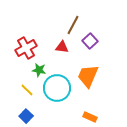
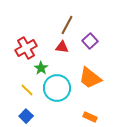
brown line: moved 6 px left
green star: moved 2 px right, 2 px up; rotated 24 degrees clockwise
orange trapezoid: moved 2 px right, 2 px down; rotated 75 degrees counterclockwise
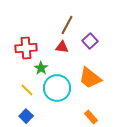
red cross: rotated 25 degrees clockwise
orange rectangle: moved 1 px right; rotated 24 degrees clockwise
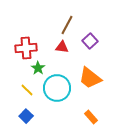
green star: moved 3 px left
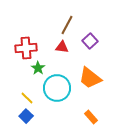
yellow line: moved 8 px down
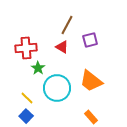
purple square: moved 1 px up; rotated 28 degrees clockwise
red triangle: rotated 24 degrees clockwise
orange trapezoid: moved 1 px right, 3 px down
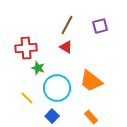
purple square: moved 10 px right, 14 px up
red triangle: moved 4 px right
green star: rotated 16 degrees counterclockwise
blue square: moved 26 px right
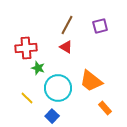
cyan circle: moved 1 px right
orange rectangle: moved 14 px right, 9 px up
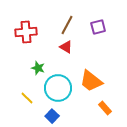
purple square: moved 2 px left, 1 px down
red cross: moved 16 px up
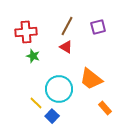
brown line: moved 1 px down
green star: moved 5 px left, 12 px up
orange trapezoid: moved 2 px up
cyan circle: moved 1 px right, 1 px down
yellow line: moved 9 px right, 5 px down
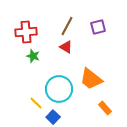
blue square: moved 1 px right, 1 px down
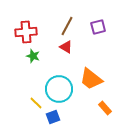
blue square: rotated 24 degrees clockwise
